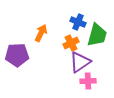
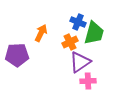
green trapezoid: moved 3 px left, 2 px up
orange cross: moved 1 px left, 1 px up
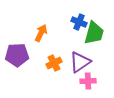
blue cross: moved 1 px right
orange cross: moved 16 px left, 21 px down
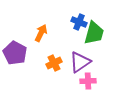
purple pentagon: moved 2 px left, 2 px up; rotated 30 degrees clockwise
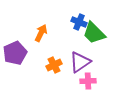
green trapezoid: rotated 120 degrees clockwise
purple pentagon: rotated 20 degrees clockwise
orange cross: moved 2 px down
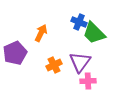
purple triangle: rotated 20 degrees counterclockwise
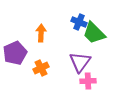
orange arrow: rotated 24 degrees counterclockwise
orange cross: moved 13 px left, 3 px down
